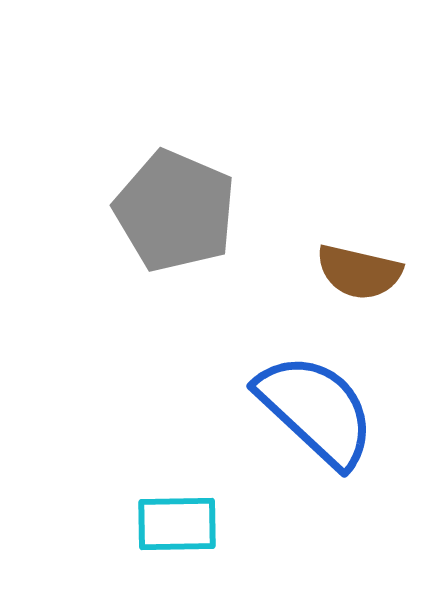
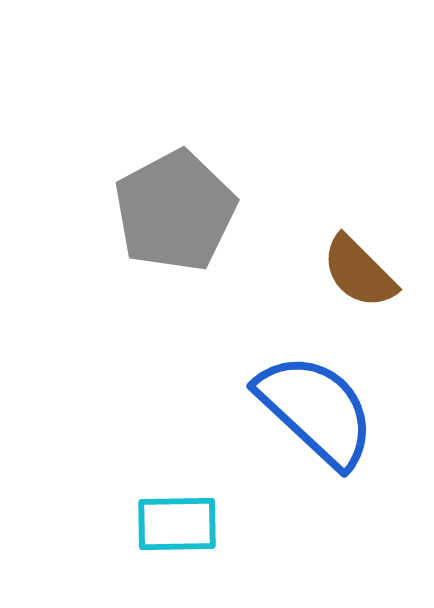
gray pentagon: rotated 21 degrees clockwise
brown semicircle: rotated 32 degrees clockwise
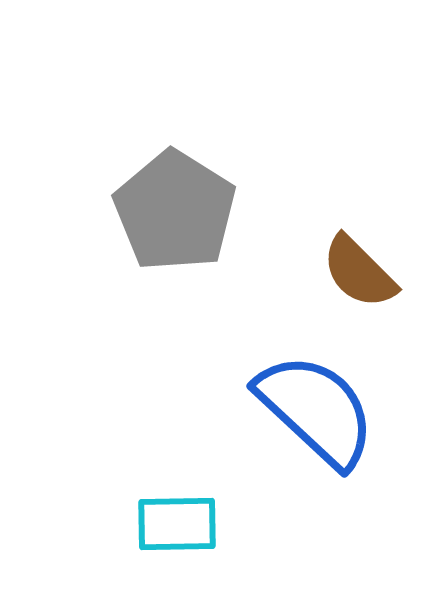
gray pentagon: rotated 12 degrees counterclockwise
